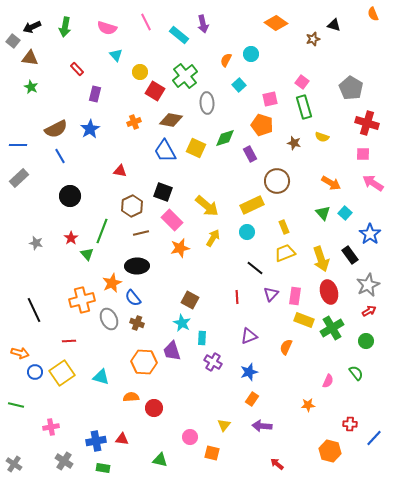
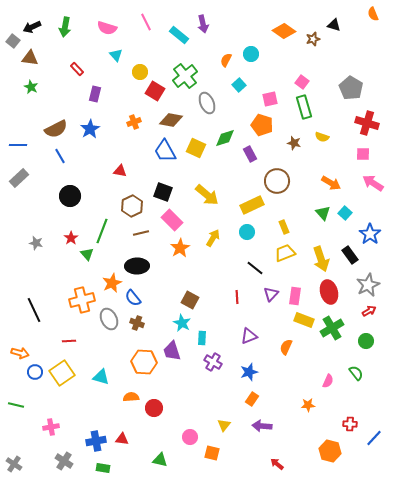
orange diamond at (276, 23): moved 8 px right, 8 px down
gray ellipse at (207, 103): rotated 20 degrees counterclockwise
yellow arrow at (207, 206): moved 11 px up
orange star at (180, 248): rotated 18 degrees counterclockwise
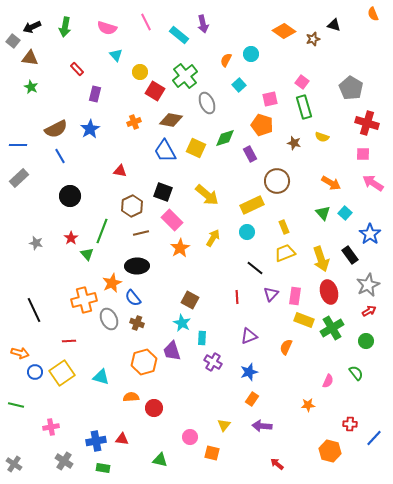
orange cross at (82, 300): moved 2 px right
orange hexagon at (144, 362): rotated 20 degrees counterclockwise
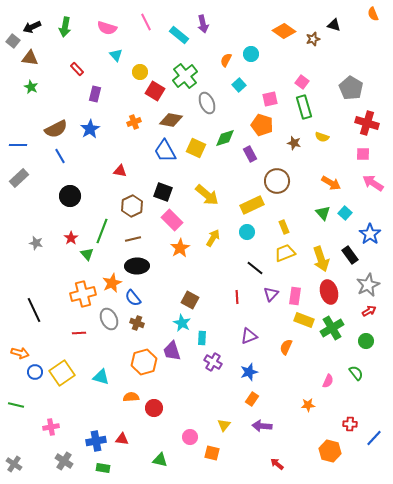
brown line at (141, 233): moved 8 px left, 6 px down
orange cross at (84, 300): moved 1 px left, 6 px up
red line at (69, 341): moved 10 px right, 8 px up
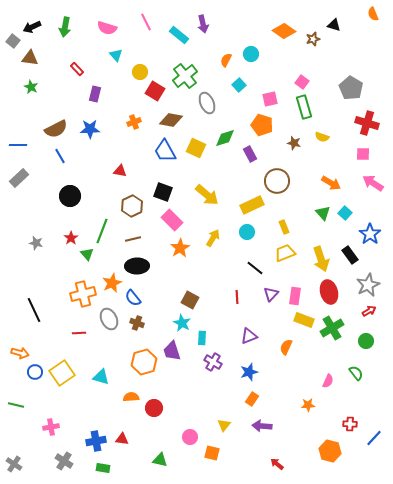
blue star at (90, 129): rotated 30 degrees clockwise
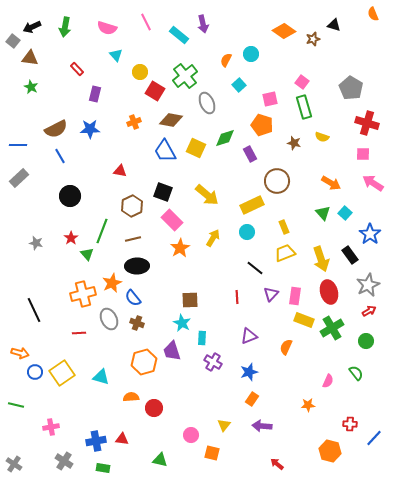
brown square at (190, 300): rotated 30 degrees counterclockwise
pink circle at (190, 437): moved 1 px right, 2 px up
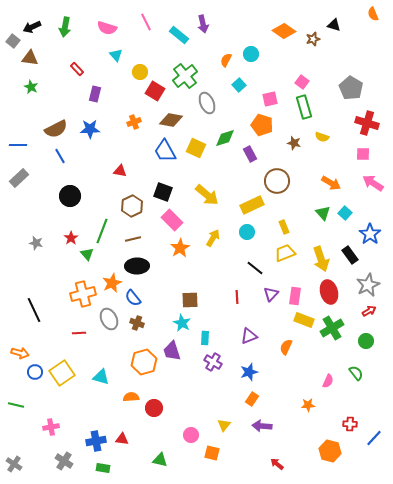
cyan rectangle at (202, 338): moved 3 px right
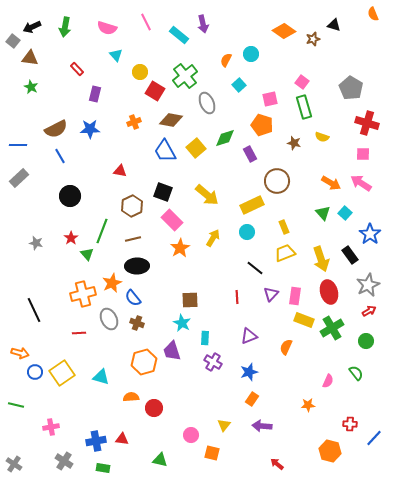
yellow square at (196, 148): rotated 24 degrees clockwise
pink arrow at (373, 183): moved 12 px left
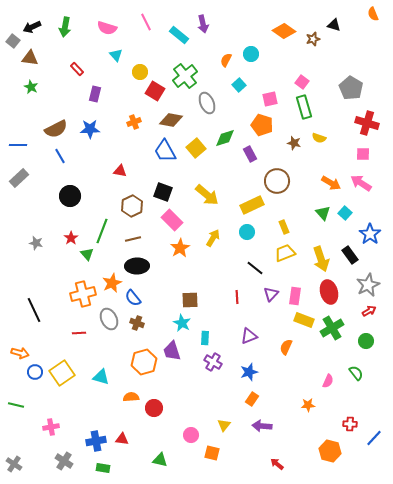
yellow semicircle at (322, 137): moved 3 px left, 1 px down
